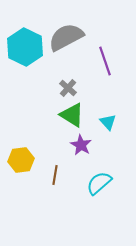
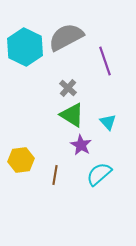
cyan semicircle: moved 9 px up
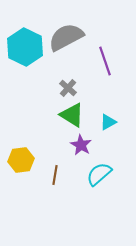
cyan triangle: rotated 42 degrees clockwise
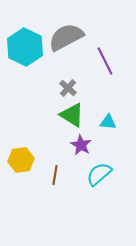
purple line: rotated 8 degrees counterclockwise
cyan triangle: rotated 36 degrees clockwise
